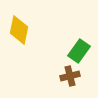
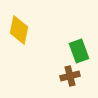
green rectangle: rotated 55 degrees counterclockwise
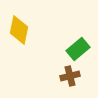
green rectangle: moved 1 px left, 2 px up; rotated 70 degrees clockwise
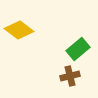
yellow diamond: rotated 64 degrees counterclockwise
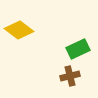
green rectangle: rotated 15 degrees clockwise
